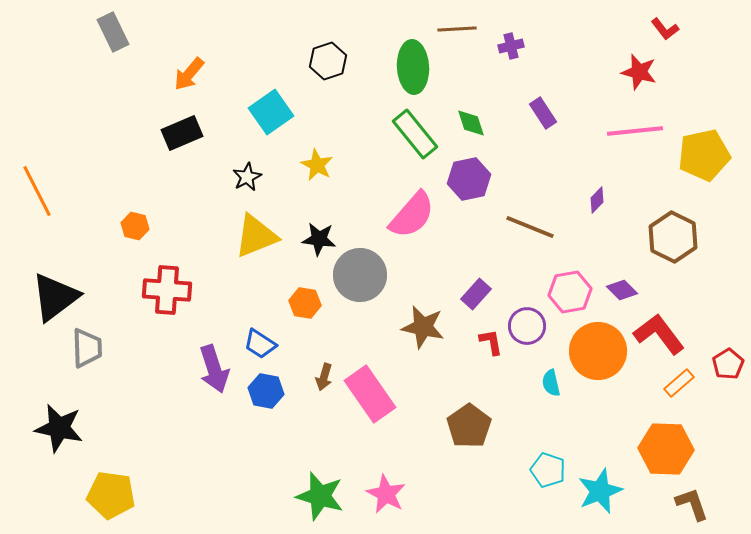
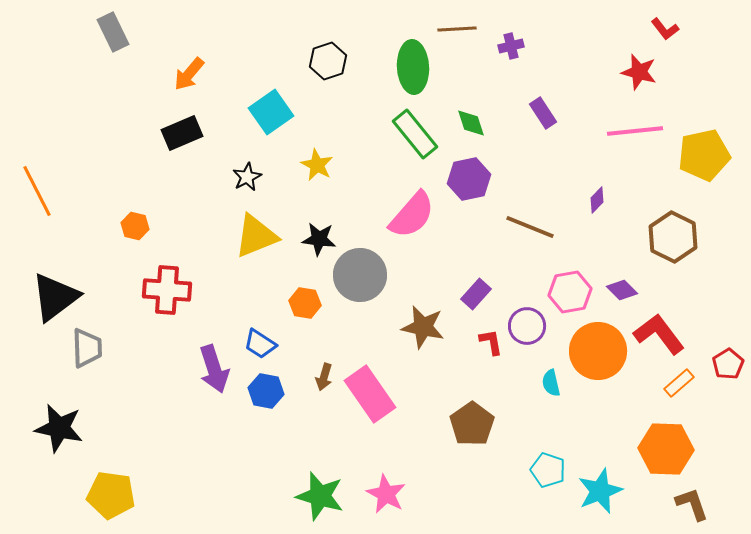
brown pentagon at (469, 426): moved 3 px right, 2 px up
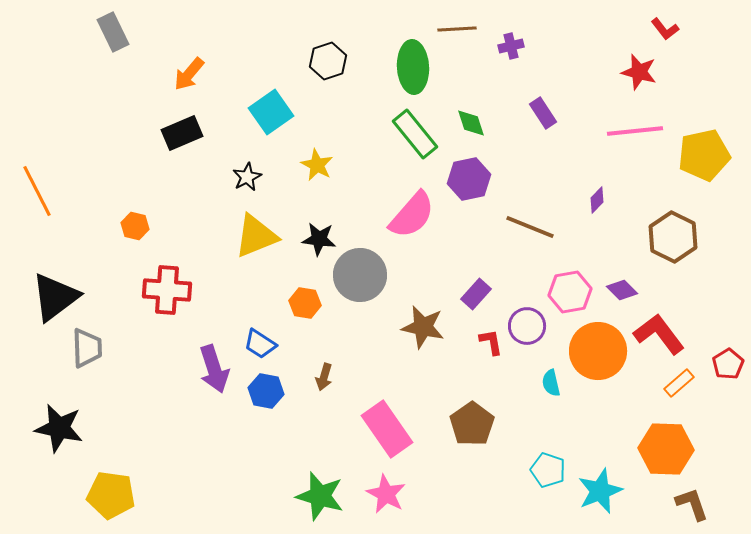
pink rectangle at (370, 394): moved 17 px right, 35 px down
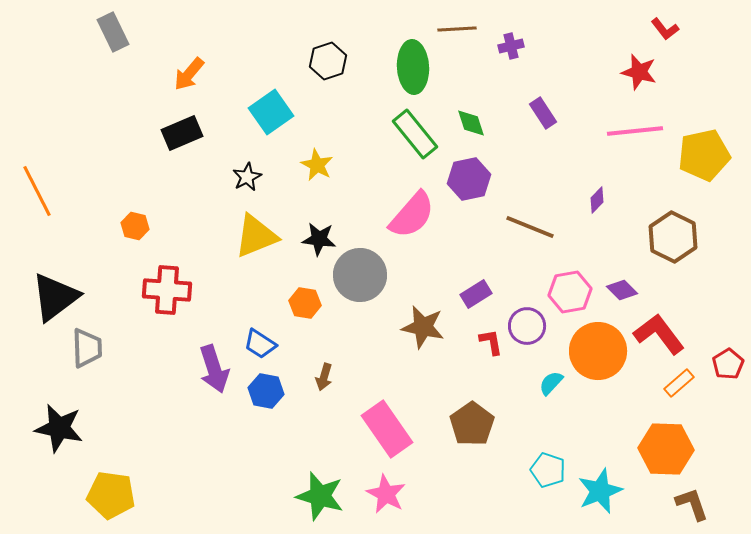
purple rectangle at (476, 294): rotated 16 degrees clockwise
cyan semicircle at (551, 383): rotated 56 degrees clockwise
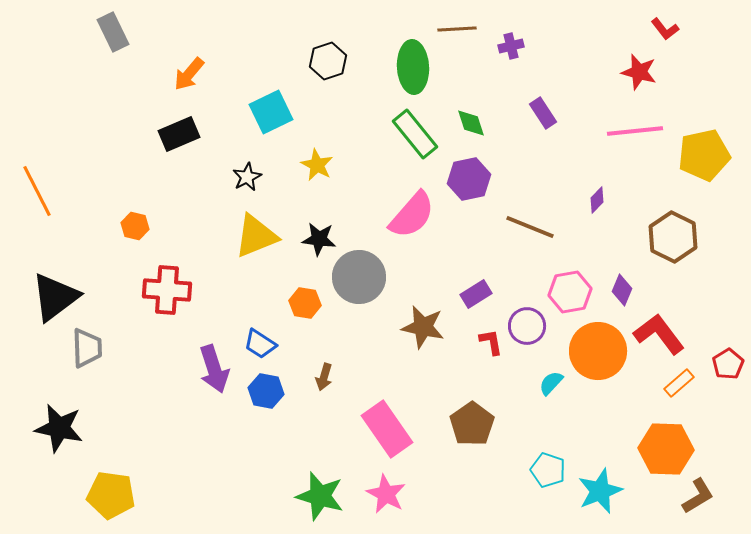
cyan square at (271, 112): rotated 9 degrees clockwise
black rectangle at (182, 133): moved 3 px left, 1 px down
gray circle at (360, 275): moved 1 px left, 2 px down
purple diamond at (622, 290): rotated 68 degrees clockwise
brown L-shape at (692, 504): moved 6 px right, 8 px up; rotated 78 degrees clockwise
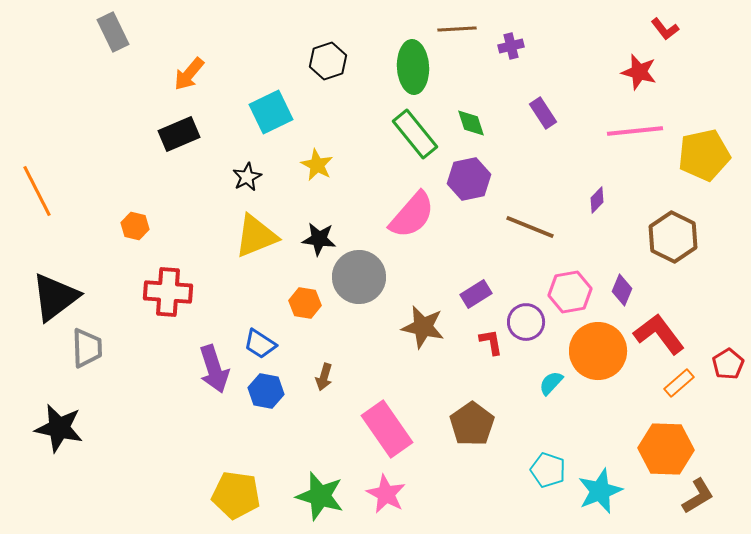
red cross at (167, 290): moved 1 px right, 2 px down
purple circle at (527, 326): moved 1 px left, 4 px up
yellow pentagon at (111, 495): moved 125 px right
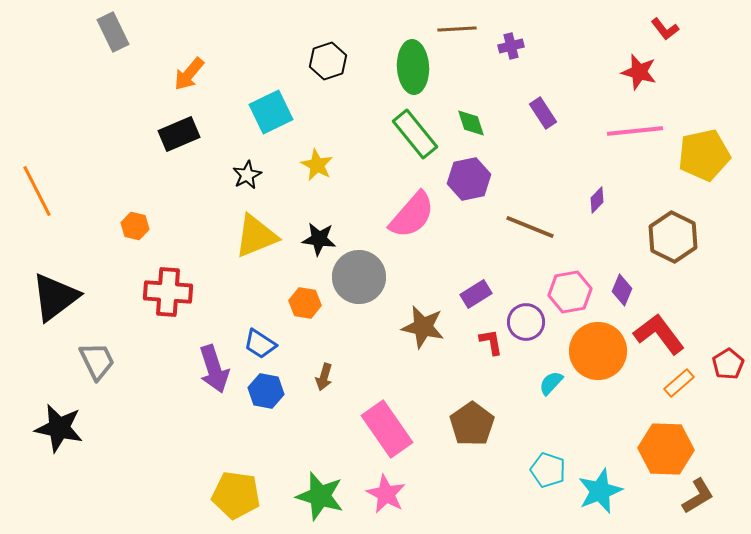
black star at (247, 177): moved 2 px up
gray trapezoid at (87, 348): moved 10 px right, 13 px down; rotated 24 degrees counterclockwise
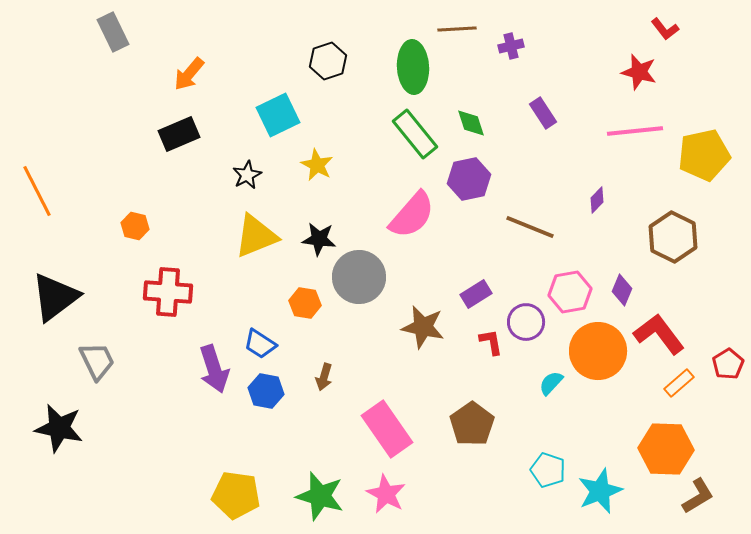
cyan square at (271, 112): moved 7 px right, 3 px down
